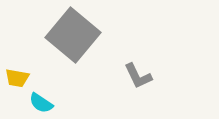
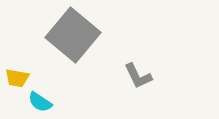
cyan semicircle: moved 1 px left, 1 px up
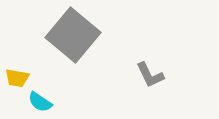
gray L-shape: moved 12 px right, 1 px up
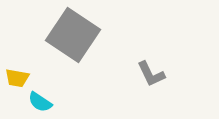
gray square: rotated 6 degrees counterclockwise
gray L-shape: moved 1 px right, 1 px up
